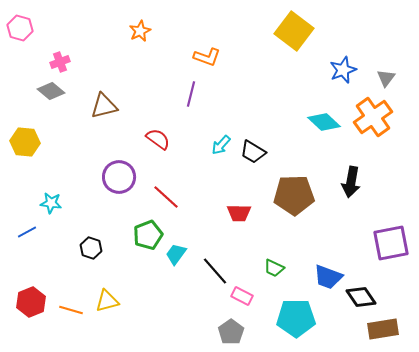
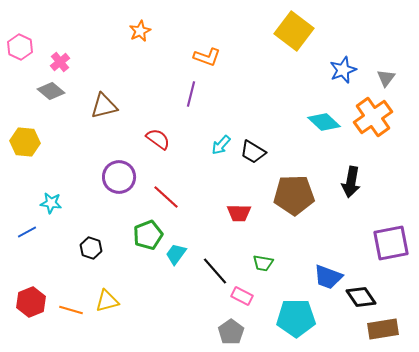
pink hexagon: moved 19 px down; rotated 10 degrees clockwise
pink cross: rotated 18 degrees counterclockwise
green trapezoid: moved 11 px left, 5 px up; rotated 15 degrees counterclockwise
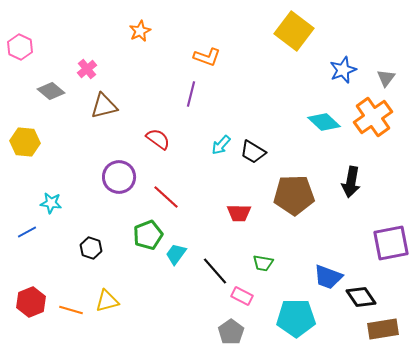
pink cross: moved 27 px right, 7 px down
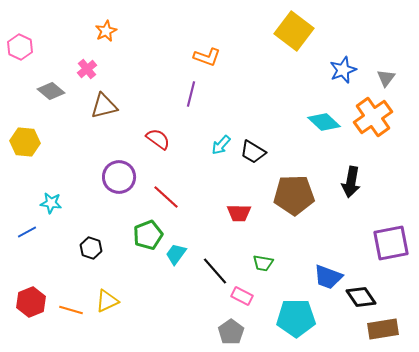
orange star: moved 34 px left
yellow triangle: rotated 10 degrees counterclockwise
